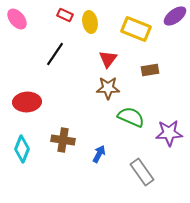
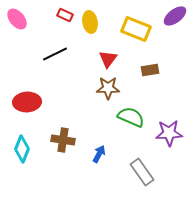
black line: rotated 30 degrees clockwise
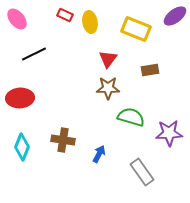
black line: moved 21 px left
red ellipse: moved 7 px left, 4 px up
green semicircle: rotated 8 degrees counterclockwise
cyan diamond: moved 2 px up
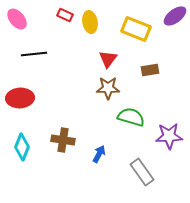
black line: rotated 20 degrees clockwise
purple star: moved 3 px down
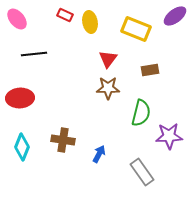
green semicircle: moved 10 px right, 4 px up; rotated 88 degrees clockwise
